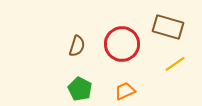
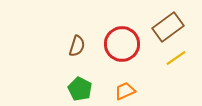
brown rectangle: rotated 52 degrees counterclockwise
yellow line: moved 1 px right, 6 px up
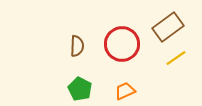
brown semicircle: rotated 15 degrees counterclockwise
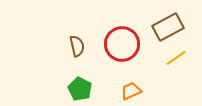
brown rectangle: rotated 8 degrees clockwise
brown semicircle: rotated 15 degrees counterclockwise
orange trapezoid: moved 6 px right
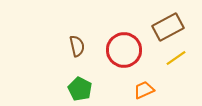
red circle: moved 2 px right, 6 px down
orange trapezoid: moved 13 px right, 1 px up
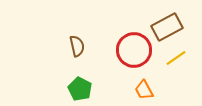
brown rectangle: moved 1 px left
red circle: moved 10 px right
orange trapezoid: rotated 95 degrees counterclockwise
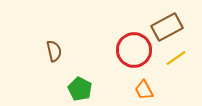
brown semicircle: moved 23 px left, 5 px down
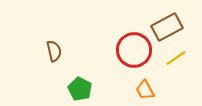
orange trapezoid: moved 1 px right
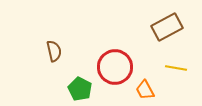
red circle: moved 19 px left, 17 px down
yellow line: moved 10 px down; rotated 45 degrees clockwise
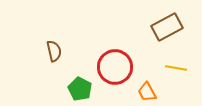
orange trapezoid: moved 2 px right, 2 px down
